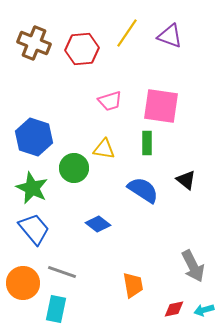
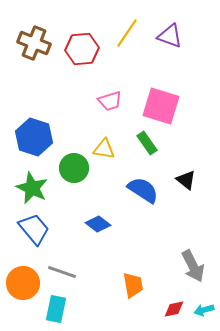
pink square: rotated 9 degrees clockwise
green rectangle: rotated 35 degrees counterclockwise
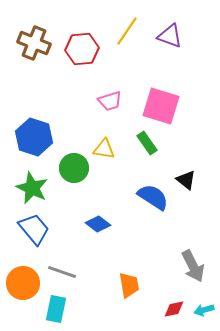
yellow line: moved 2 px up
blue semicircle: moved 10 px right, 7 px down
orange trapezoid: moved 4 px left
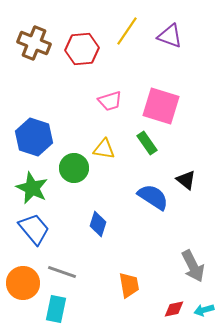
blue diamond: rotated 70 degrees clockwise
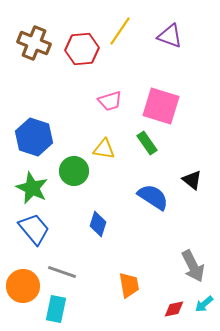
yellow line: moved 7 px left
green circle: moved 3 px down
black triangle: moved 6 px right
orange circle: moved 3 px down
cyan arrow: moved 6 px up; rotated 24 degrees counterclockwise
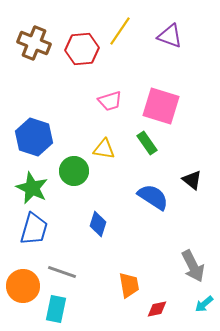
blue trapezoid: rotated 56 degrees clockwise
red diamond: moved 17 px left
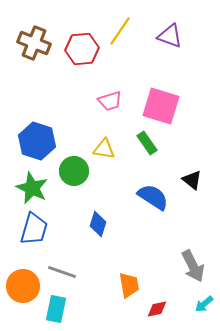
blue hexagon: moved 3 px right, 4 px down
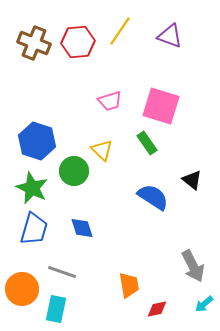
red hexagon: moved 4 px left, 7 px up
yellow triangle: moved 2 px left, 1 px down; rotated 35 degrees clockwise
blue diamond: moved 16 px left, 4 px down; rotated 35 degrees counterclockwise
orange circle: moved 1 px left, 3 px down
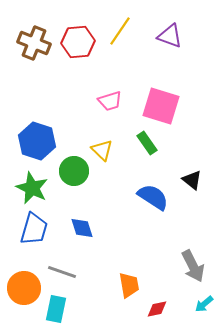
orange circle: moved 2 px right, 1 px up
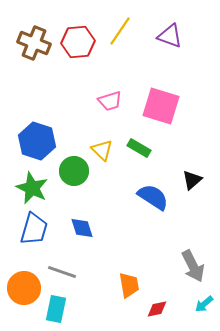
green rectangle: moved 8 px left, 5 px down; rotated 25 degrees counterclockwise
black triangle: rotated 40 degrees clockwise
